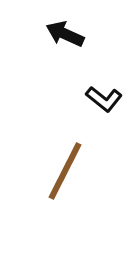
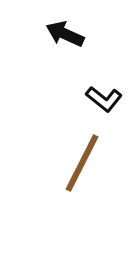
brown line: moved 17 px right, 8 px up
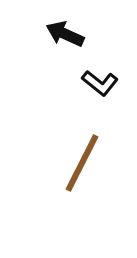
black L-shape: moved 4 px left, 16 px up
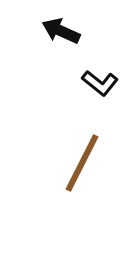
black arrow: moved 4 px left, 3 px up
